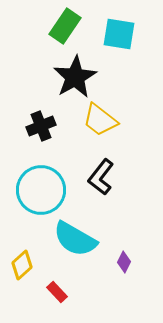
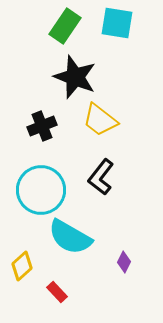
cyan square: moved 2 px left, 11 px up
black star: rotated 21 degrees counterclockwise
black cross: moved 1 px right
cyan semicircle: moved 5 px left, 2 px up
yellow diamond: moved 1 px down
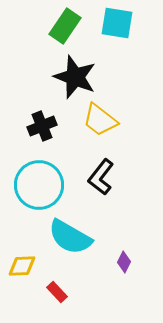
cyan circle: moved 2 px left, 5 px up
yellow diamond: rotated 40 degrees clockwise
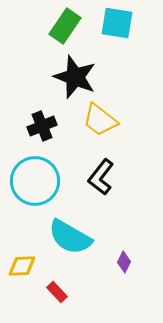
cyan circle: moved 4 px left, 4 px up
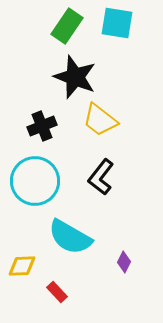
green rectangle: moved 2 px right
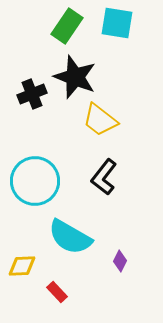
black cross: moved 10 px left, 32 px up
black L-shape: moved 3 px right
purple diamond: moved 4 px left, 1 px up
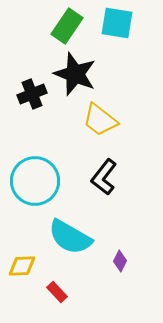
black star: moved 3 px up
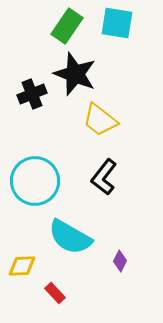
red rectangle: moved 2 px left, 1 px down
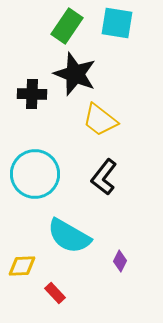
black cross: rotated 24 degrees clockwise
cyan circle: moved 7 px up
cyan semicircle: moved 1 px left, 1 px up
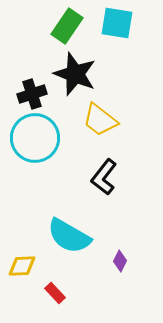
black cross: rotated 20 degrees counterclockwise
cyan circle: moved 36 px up
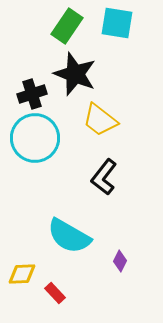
yellow diamond: moved 8 px down
